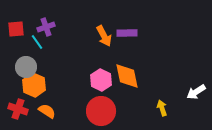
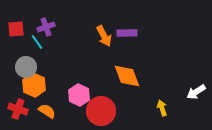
orange diamond: rotated 8 degrees counterclockwise
pink hexagon: moved 22 px left, 15 px down
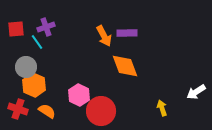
orange diamond: moved 2 px left, 10 px up
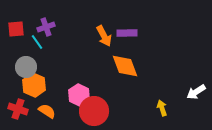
red circle: moved 7 px left
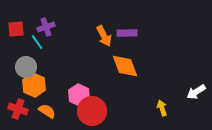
red circle: moved 2 px left
